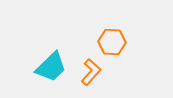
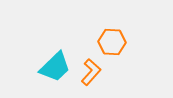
cyan trapezoid: moved 4 px right
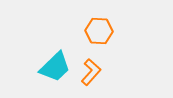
orange hexagon: moved 13 px left, 11 px up
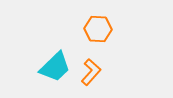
orange hexagon: moved 1 px left, 2 px up
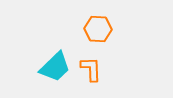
orange L-shape: moved 3 px up; rotated 44 degrees counterclockwise
